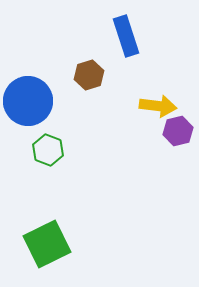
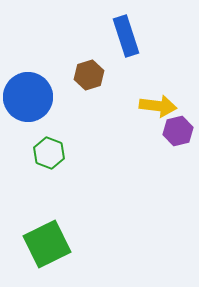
blue circle: moved 4 px up
green hexagon: moved 1 px right, 3 px down
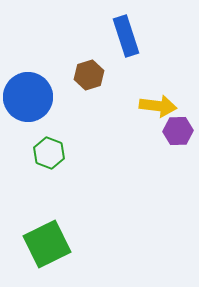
purple hexagon: rotated 12 degrees clockwise
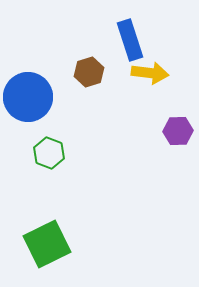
blue rectangle: moved 4 px right, 4 px down
brown hexagon: moved 3 px up
yellow arrow: moved 8 px left, 33 px up
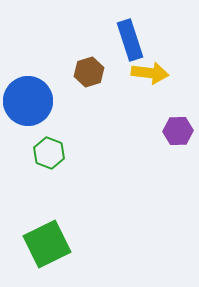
blue circle: moved 4 px down
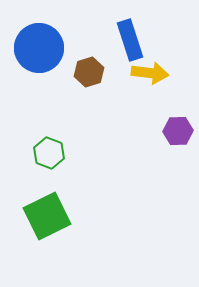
blue circle: moved 11 px right, 53 px up
green square: moved 28 px up
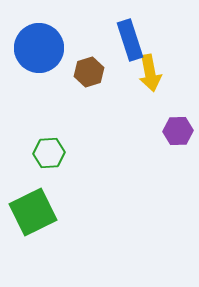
yellow arrow: rotated 72 degrees clockwise
green hexagon: rotated 24 degrees counterclockwise
green square: moved 14 px left, 4 px up
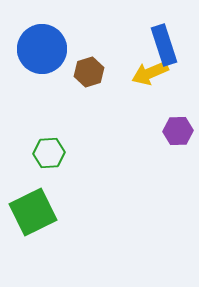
blue rectangle: moved 34 px right, 5 px down
blue circle: moved 3 px right, 1 px down
yellow arrow: rotated 78 degrees clockwise
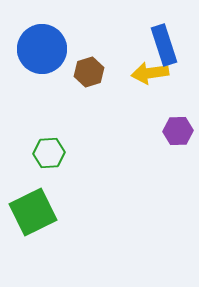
yellow arrow: rotated 15 degrees clockwise
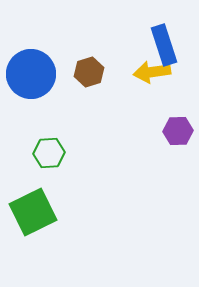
blue circle: moved 11 px left, 25 px down
yellow arrow: moved 2 px right, 1 px up
